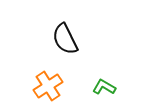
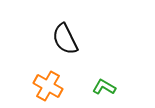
orange cross: rotated 28 degrees counterclockwise
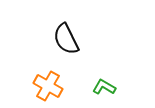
black semicircle: moved 1 px right
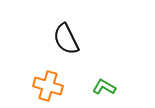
orange cross: rotated 12 degrees counterclockwise
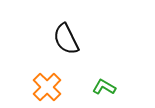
orange cross: moved 1 px left, 1 px down; rotated 28 degrees clockwise
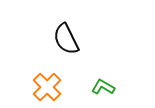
green L-shape: moved 1 px left
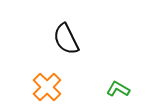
green L-shape: moved 15 px right, 2 px down
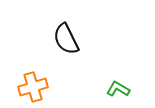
orange cross: moved 14 px left; rotated 28 degrees clockwise
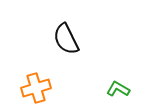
orange cross: moved 3 px right, 1 px down
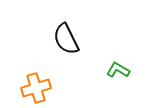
green L-shape: moved 19 px up
